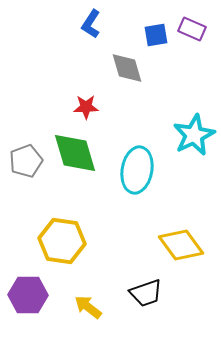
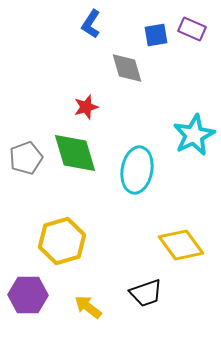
red star: rotated 15 degrees counterclockwise
gray pentagon: moved 3 px up
yellow hexagon: rotated 24 degrees counterclockwise
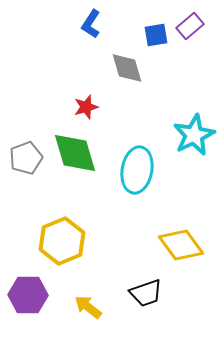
purple rectangle: moved 2 px left, 3 px up; rotated 64 degrees counterclockwise
yellow hexagon: rotated 6 degrees counterclockwise
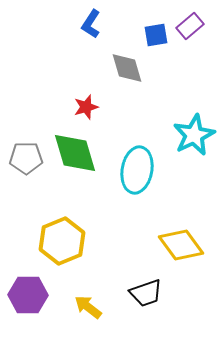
gray pentagon: rotated 20 degrees clockwise
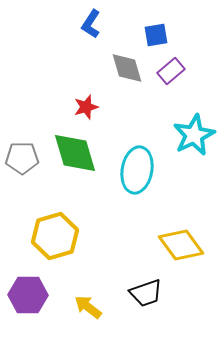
purple rectangle: moved 19 px left, 45 px down
gray pentagon: moved 4 px left
yellow hexagon: moved 7 px left, 5 px up; rotated 6 degrees clockwise
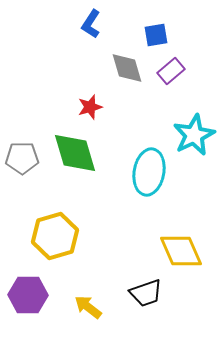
red star: moved 4 px right
cyan ellipse: moved 12 px right, 2 px down
yellow diamond: moved 6 px down; rotated 12 degrees clockwise
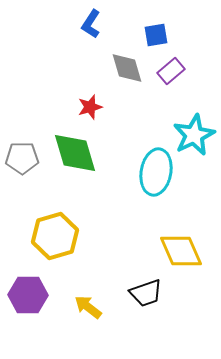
cyan ellipse: moved 7 px right
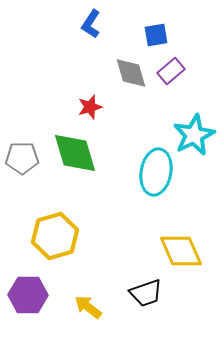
gray diamond: moved 4 px right, 5 px down
